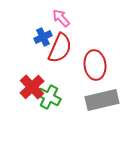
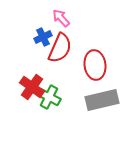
red cross: rotated 10 degrees counterclockwise
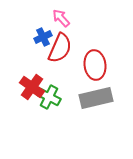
gray rectangle: moved 6 px left, 2 px up
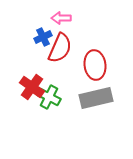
pink arrow: rotated 48 degrees counterclockwise
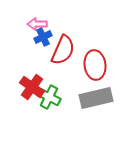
pink arrow: moved 24 px left, 6 px down
red semicircle: moved 3 px right, 2 px down
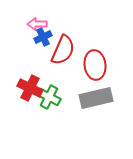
red cross: moved 2 px left, 1 px down; rotated 10 degrees counterclockwise
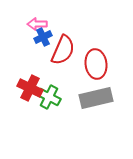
red ellipse: moved 1 px right, 1 px up
